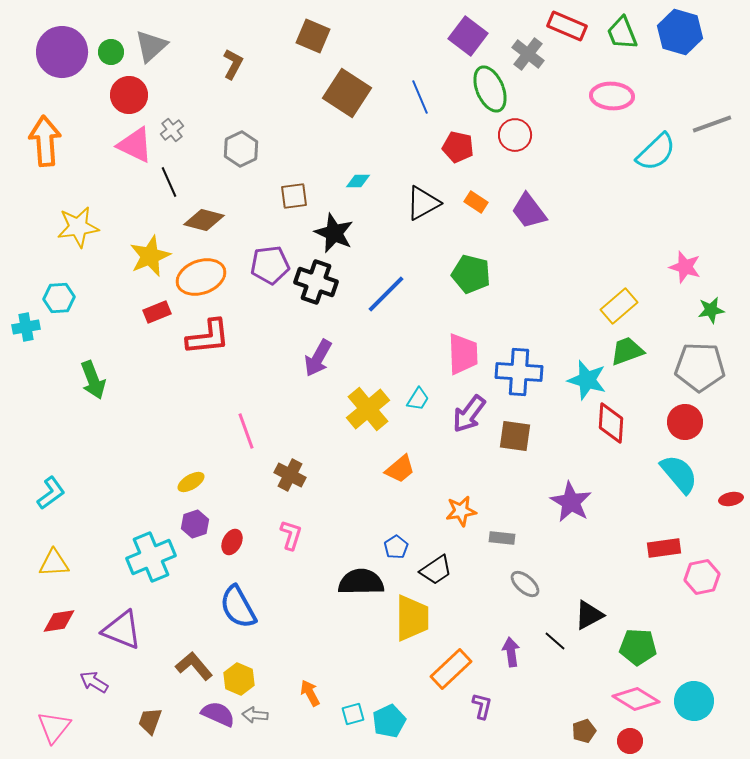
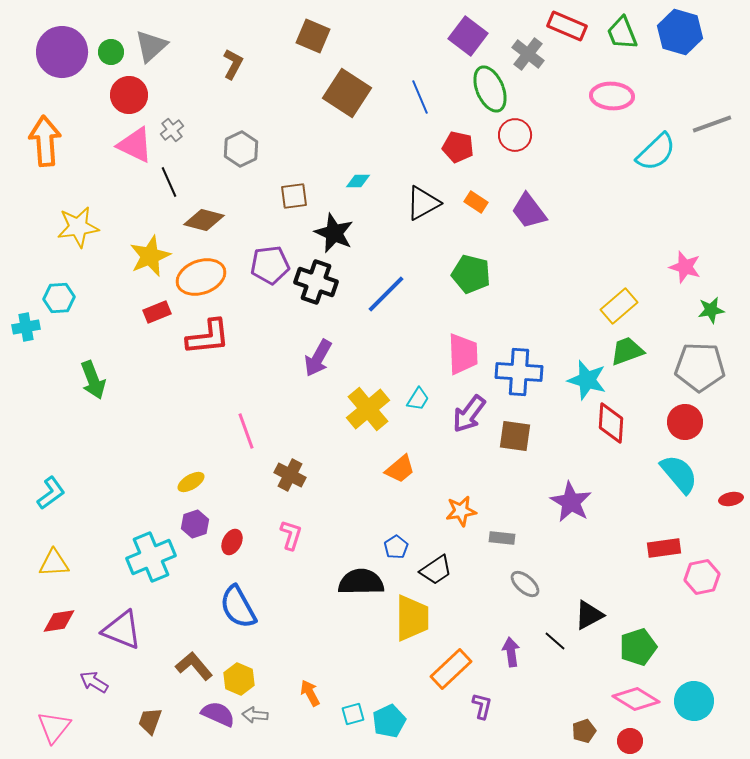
green pentagon at (638, 647): rotated 21 degrees counterclockwise
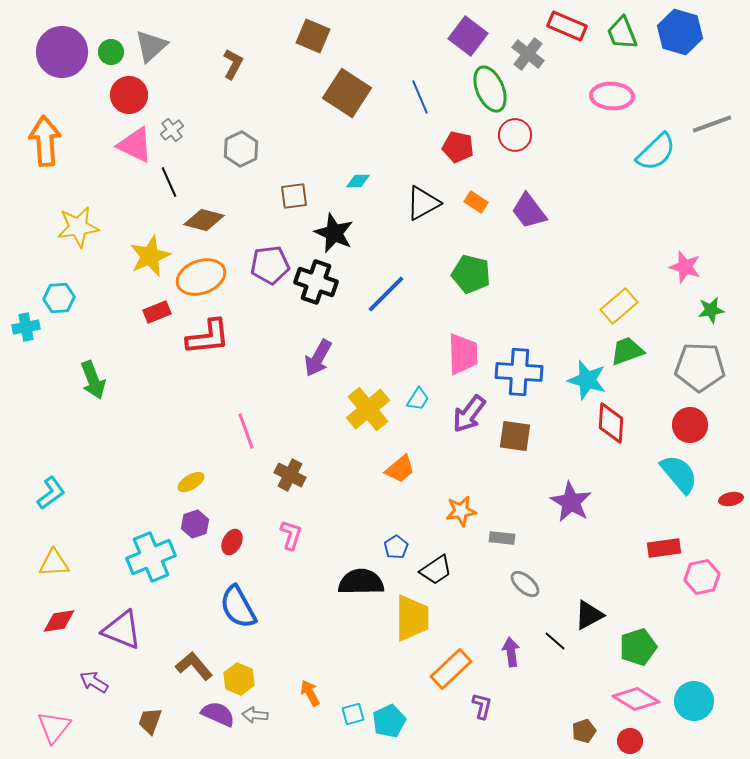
red circle at (685, 422): moved 5 px right, 3 px down
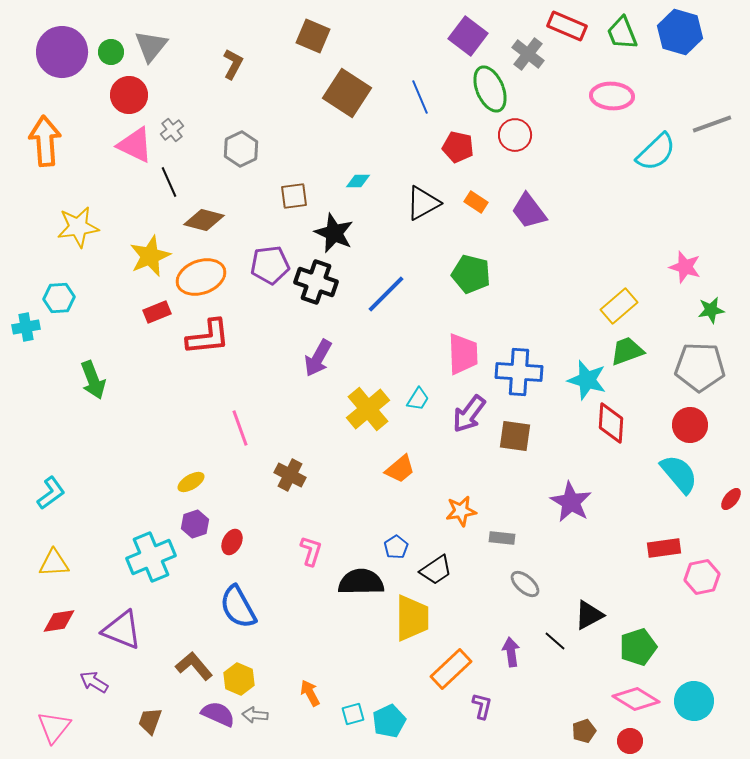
gray triangle at (151, 46): rotated 9 degrees counterclockwise
pink line at (246, 431): moved 6 px left, 3 px up
red ellipse at (731, 499): rotated 40 degrees counterclockwise
pink L-shape at (291, 535): moved 20 px right, 16 px down
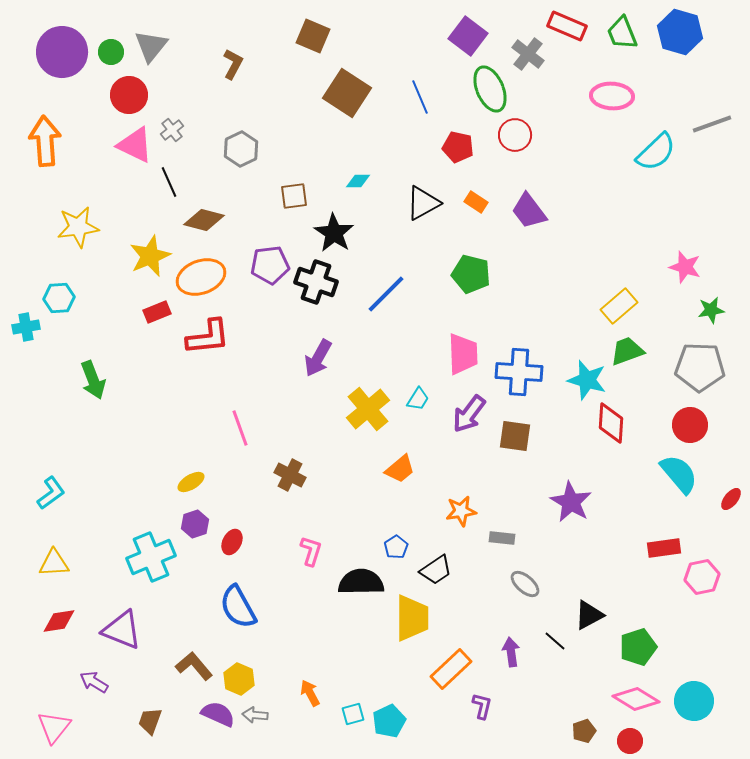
black star at (334, 233): rotated 9 degrees clockwise
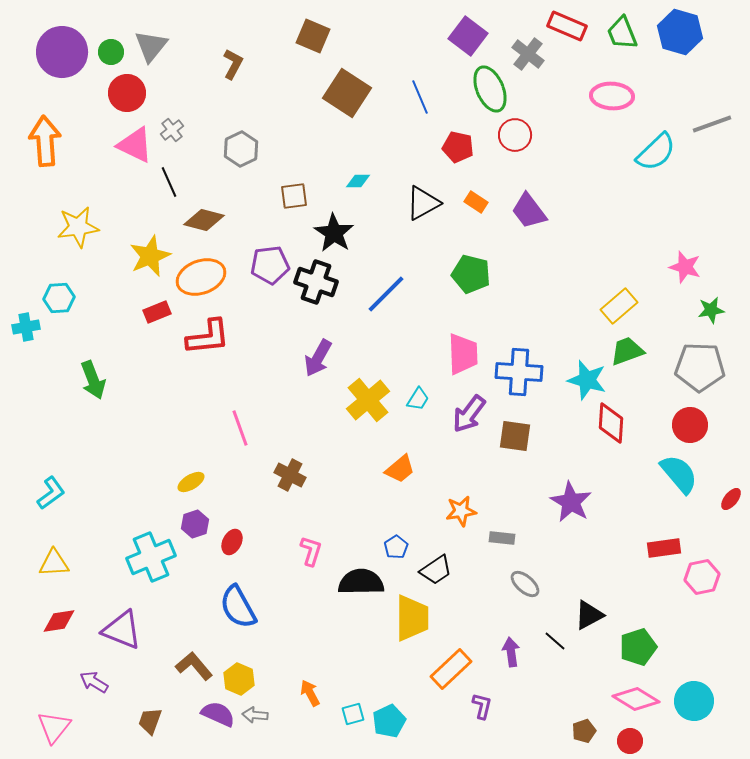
red circle at (129, 95): moved 2 px left, 2 px up
yellow cross at (368, 409): moved 9 px up
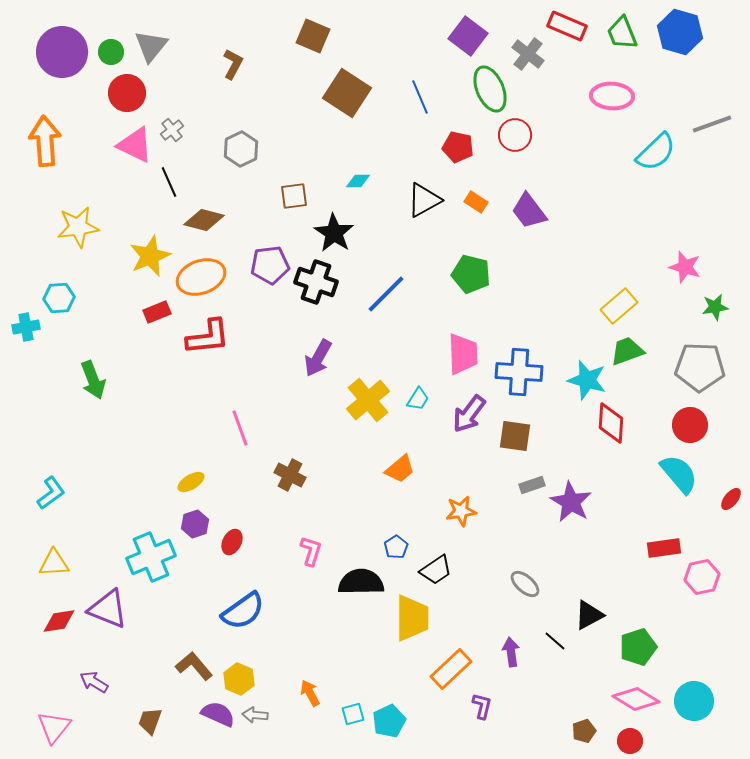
black triangle at (423, 203): moved 1 px right, 3 px up
green star at (711, 310): moved 4 px right, 3 px up
gray rectangle at (502, 538): moved 30 px right, 53 px up; rotated 25 degrees counterclockwise
blue semicircle at (238, 607): moved 5 px right, 4 px down; rotated 96 degrees counterclockwise
purple triangle at (122, 630): moved 14 px left, 21 px up
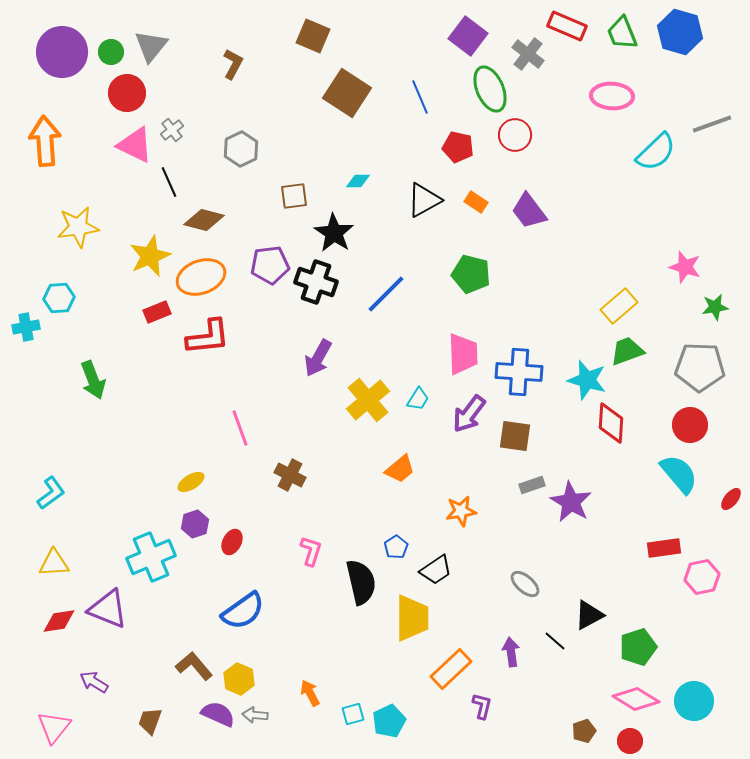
black semicircle at (361, 582): rotated 78 degrees clockwise
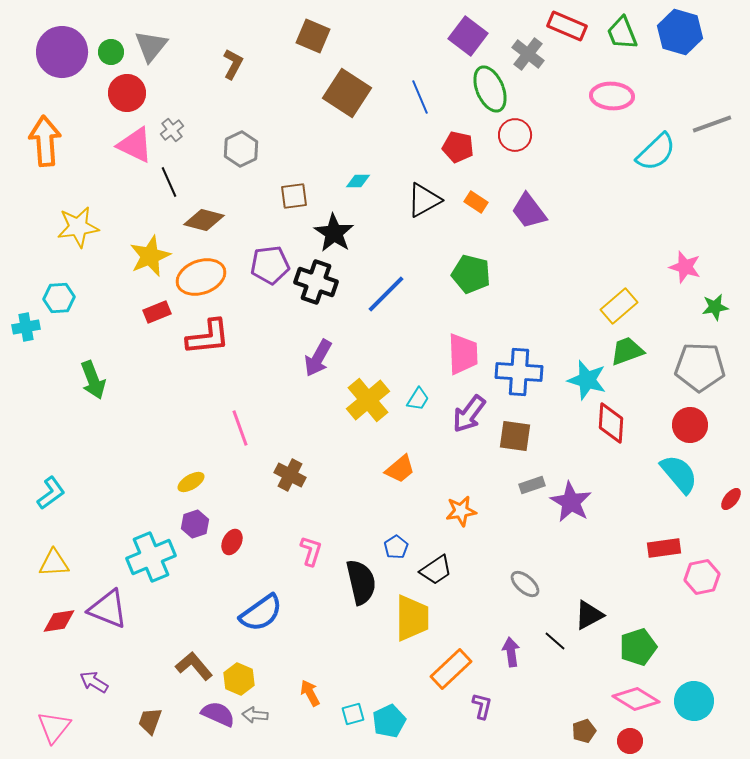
blue semicircle at (243, 611): moved 18 px right, 2 px down
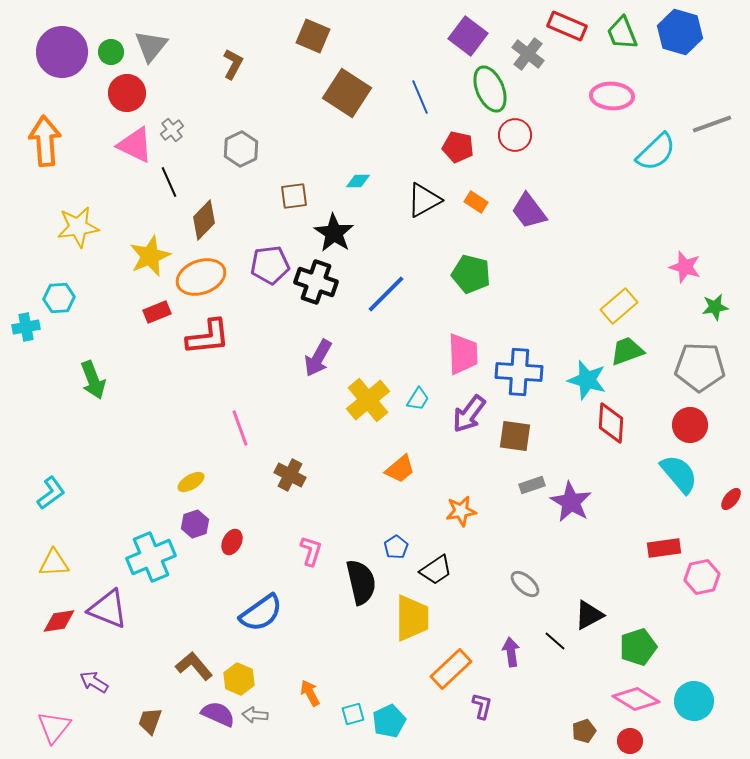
brown diamond at (204, 220): rotated 60 degrees counterclockwise
